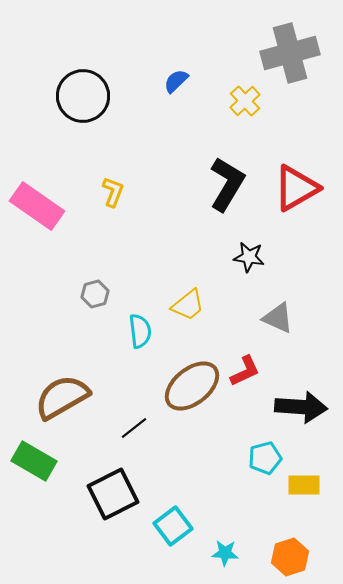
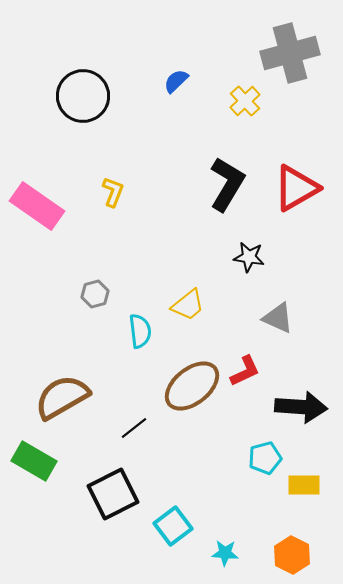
orange hexagon: moved 2 px right, 2 px up; rotated 15 degrees counterclockwise
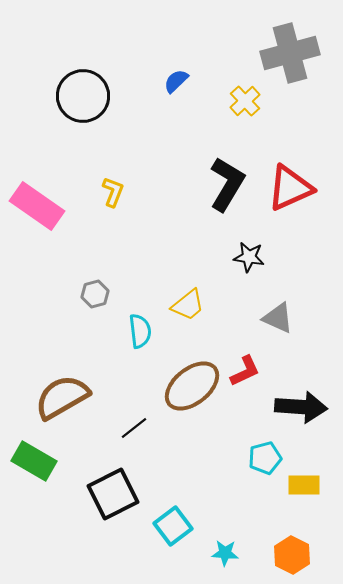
red triangle: moved 6 px left; rotated 6 degrees clockwise
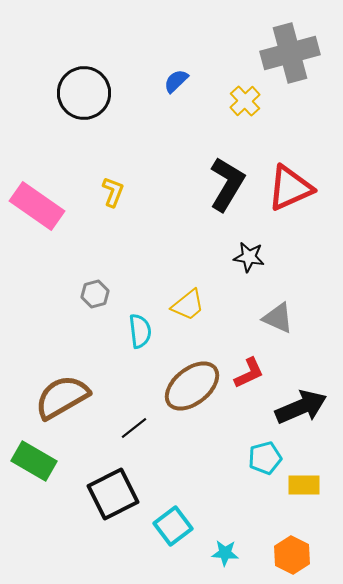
black circle: moved 1 px right, 3 px up
red L-shape: moved 4 px right, 2 px down
black arrow: rotated 27 degrees counterclockwise
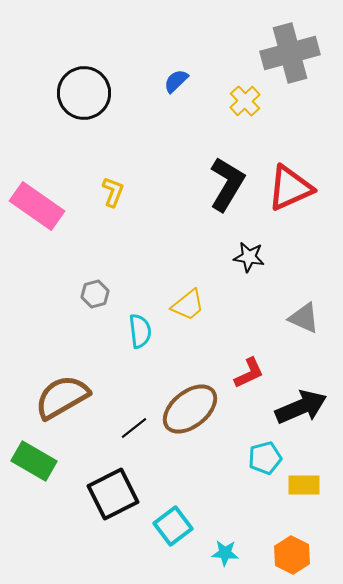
gray triangle: moved 26 px right
brown ellipse: moved 2 px left, 23 px down
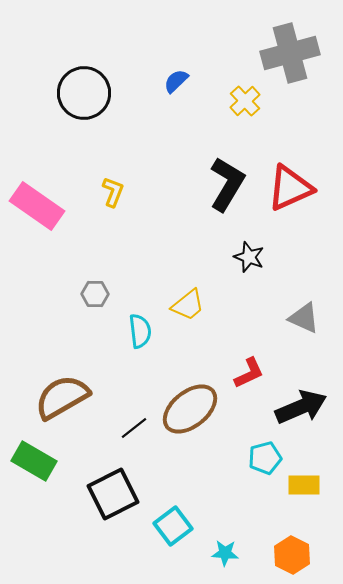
black star: rotated 12 degrees clockwise
gray hexagon: rotated 16 degrees clockwise
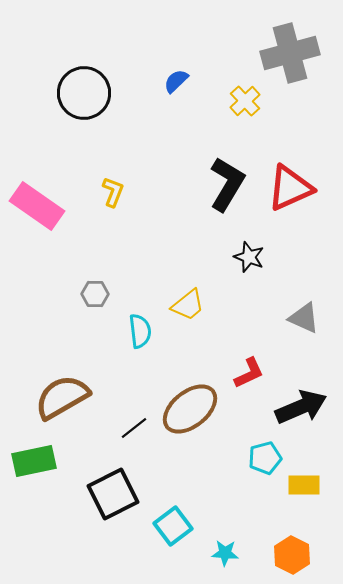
green rectangle: rotated 42 degrees counterclockwise
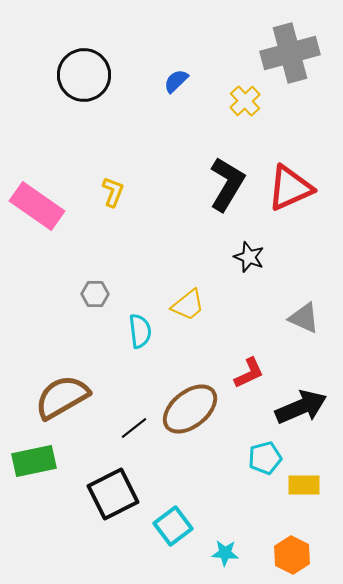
black circle: moved 18 px up
